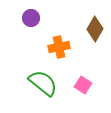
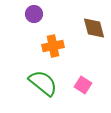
purple circle: moved 3 px right, 4 px up
brown diamond: moved 1 px left, 1 px up; rotated 45 degrees counterclockwise
orange cross: moved 6 px left, 1 px up
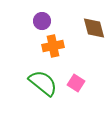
purple circle: moved 8 px right, 7 px down
pink square: moved 7 px left, 2 px up
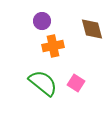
brown diamond: moved 2 px left, 1 px down
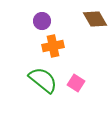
brown diamond: moved 3 px right, 10 px up; rotated 15 degrees counterclockwise
green semicircle: moved 3 px up
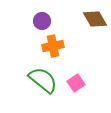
pink square: rotated 24 degrees clockwise
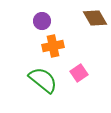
brown diamond: moved 1 px up
pink square: moved 3 px right, 10 px up
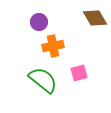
purple circle: moved 3 px left, 1 px down
pink square: rotated 18 degrees clockwise
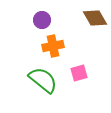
purple circle: moved 3 px right, 2 px up
